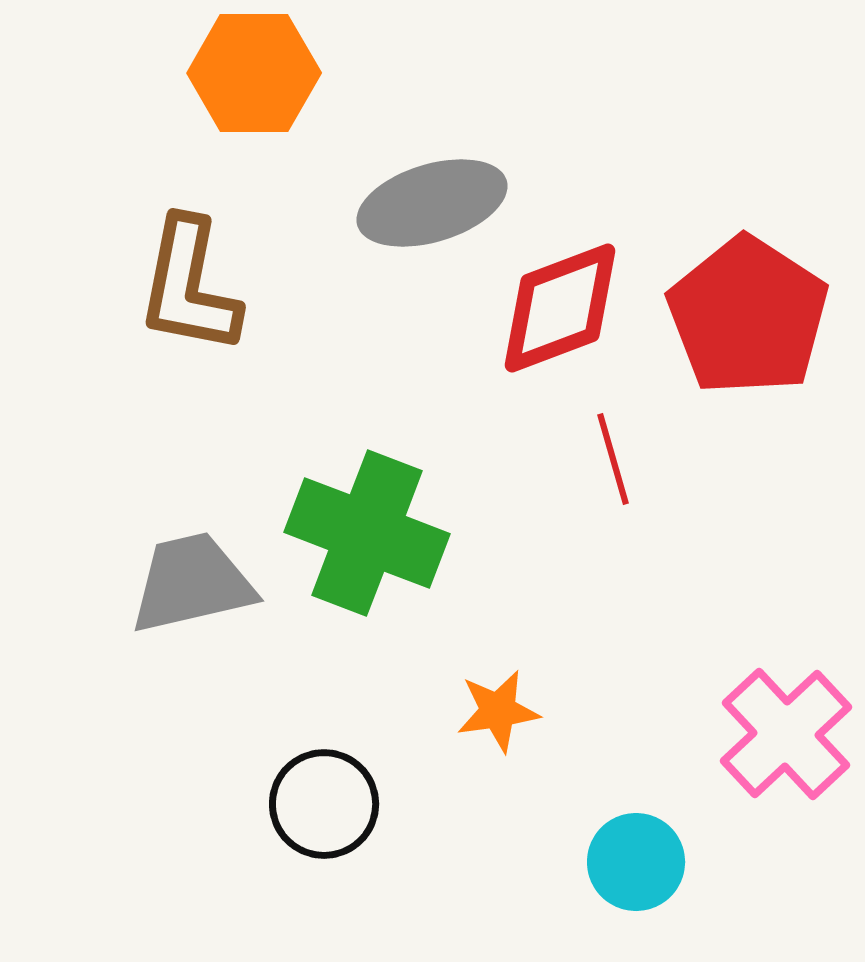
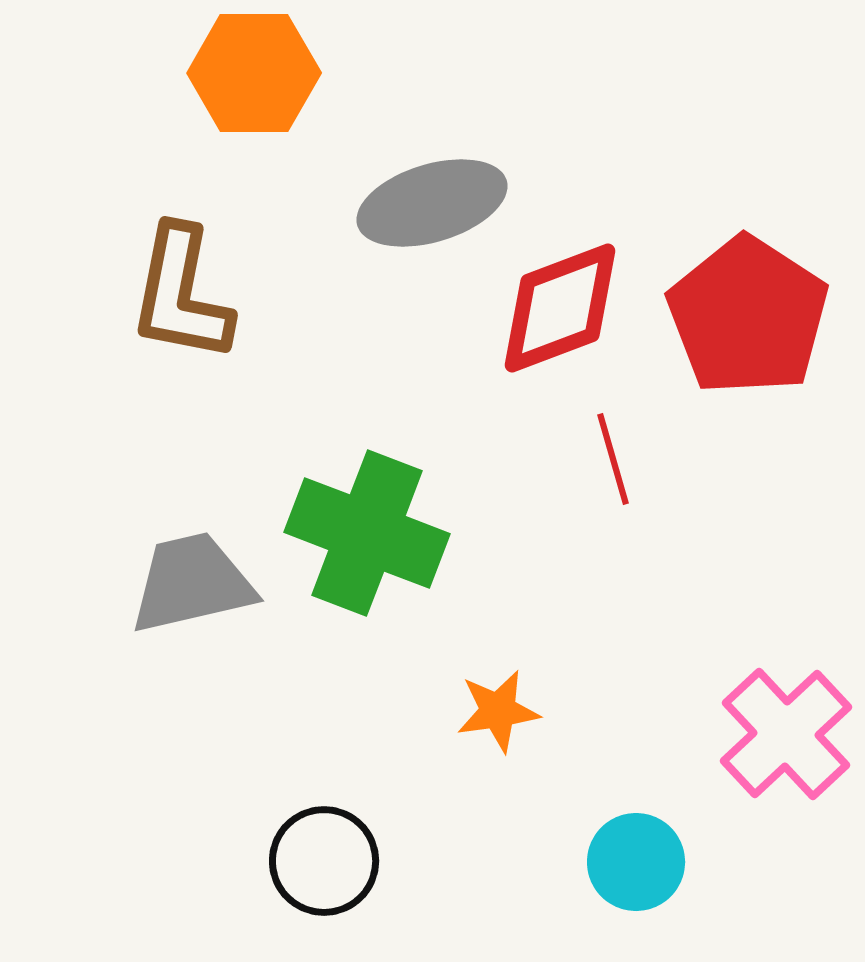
brown L-shape: moved 8 px left, 8 px down
black circle: moved 57 px down
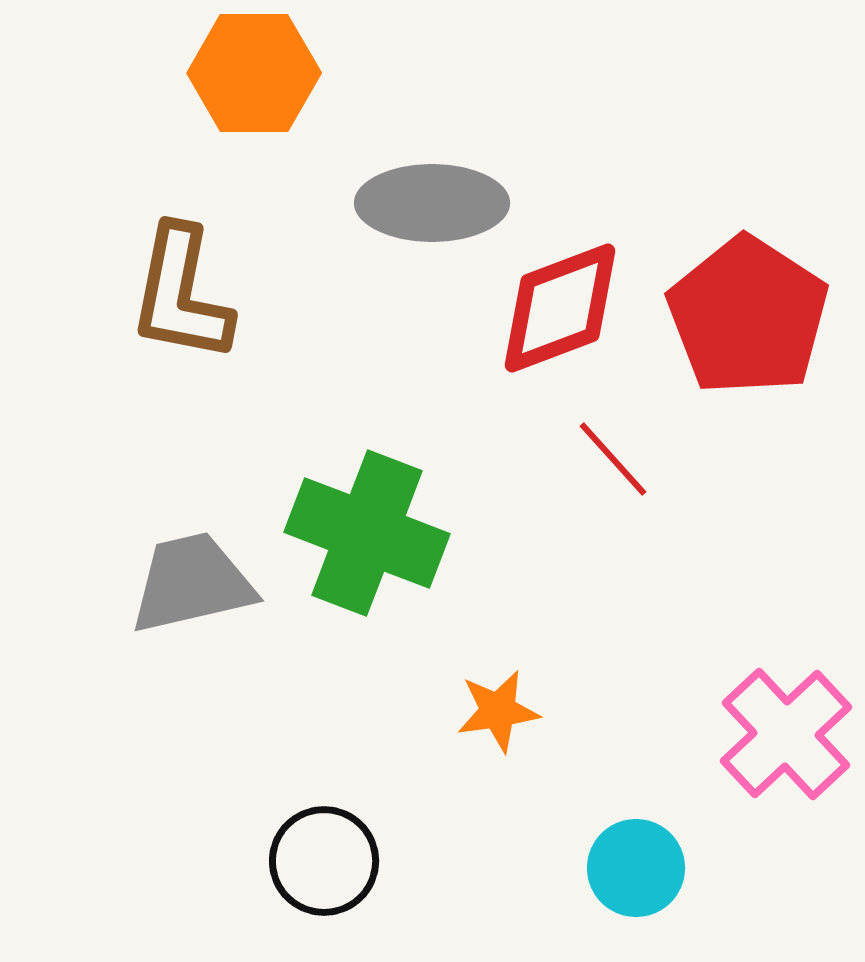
gray ellipse: rotated 17 degrees clockwise
red line: rotated 26 degrees counterclockwise
cyan circle: moved 6 px down
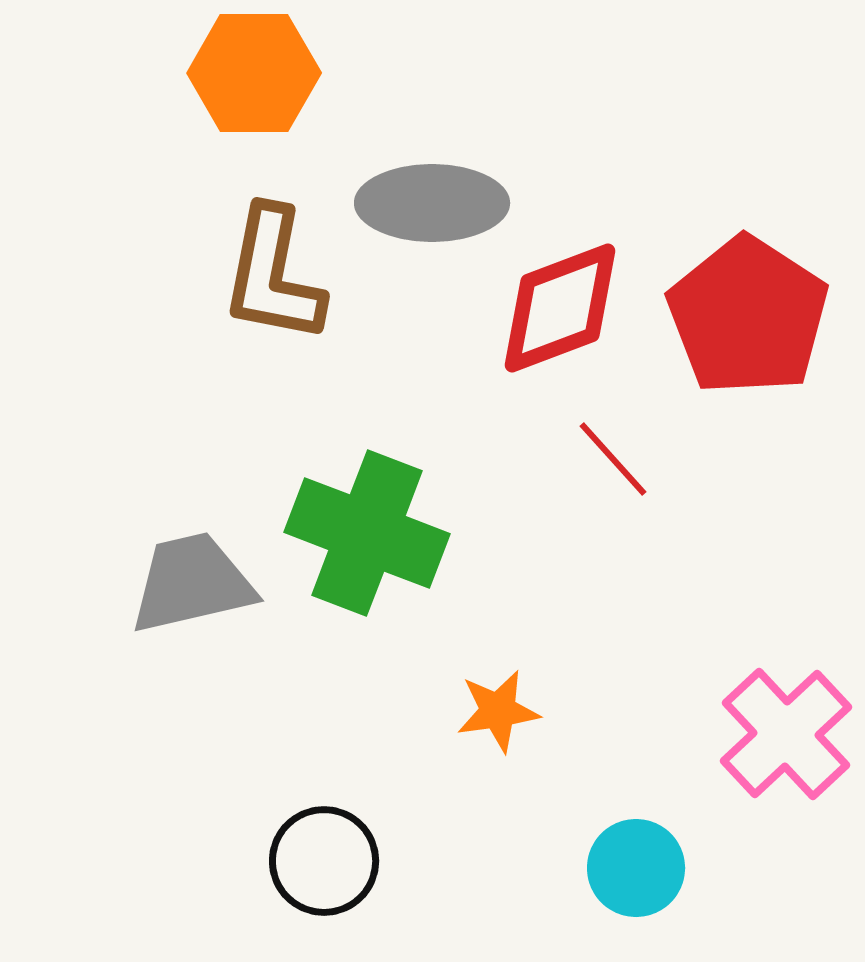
brown L-shape: moved 92 px right, 19 px up
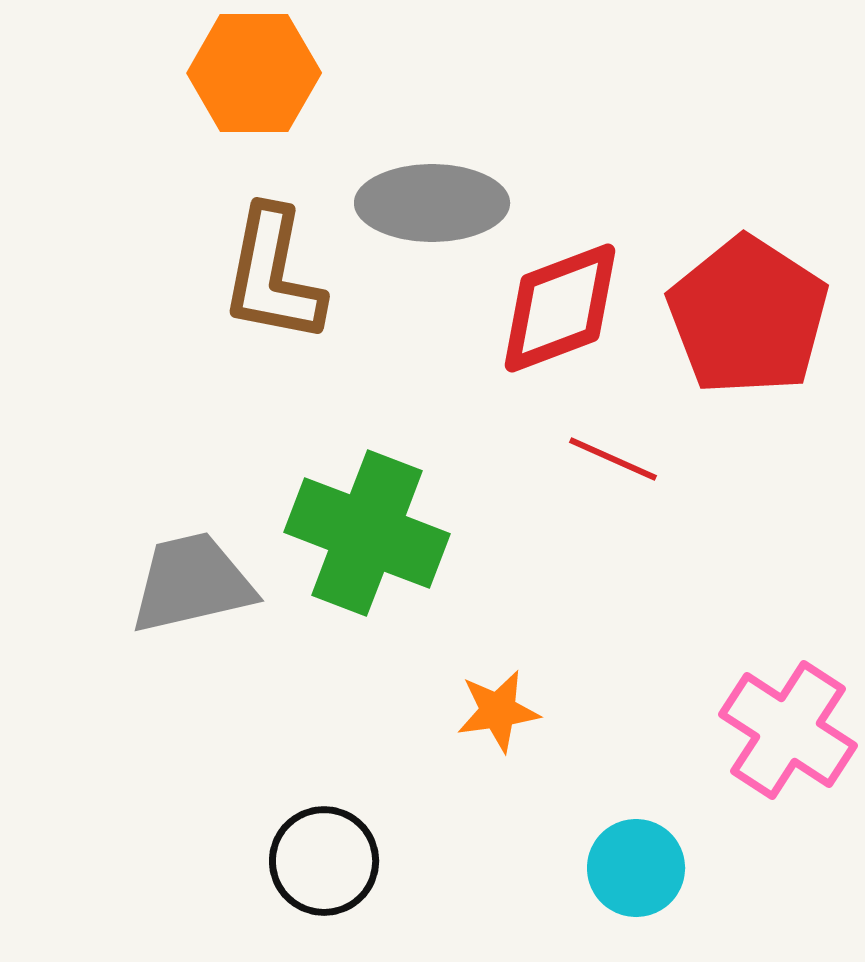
red line: rotated 24 degrees counterclockwise
pink cross: moved 2 px right, 4 px up; rotated 14 degrees counterclockwise
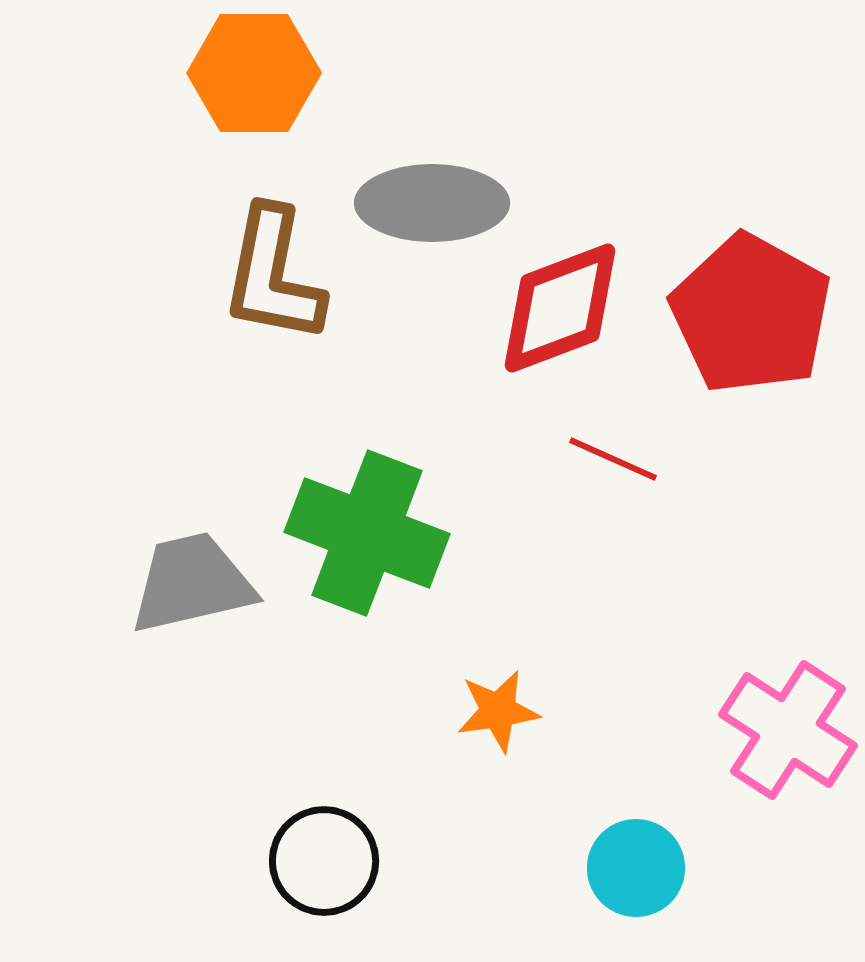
red pentagon: moved 3 px right, 2 px up; rotated 4 degrees counterclockwise
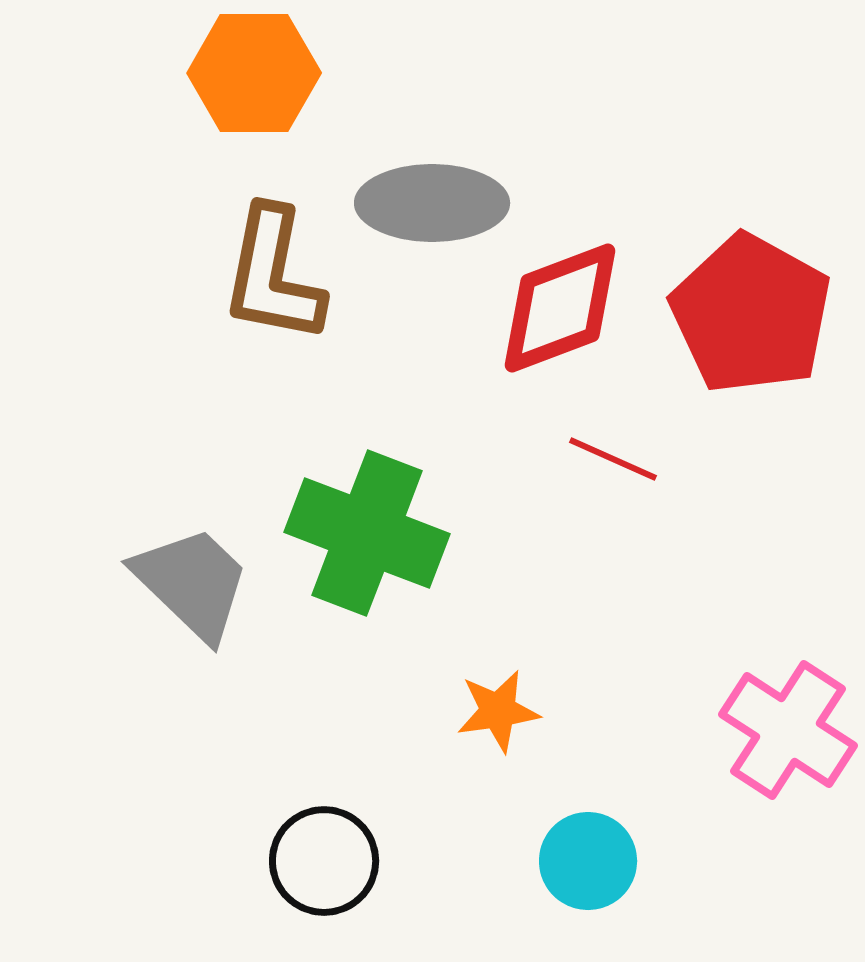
gray trapezoid: rotated 57 degrees clockwise
cyan circle: moved 48 px left, 7 px up
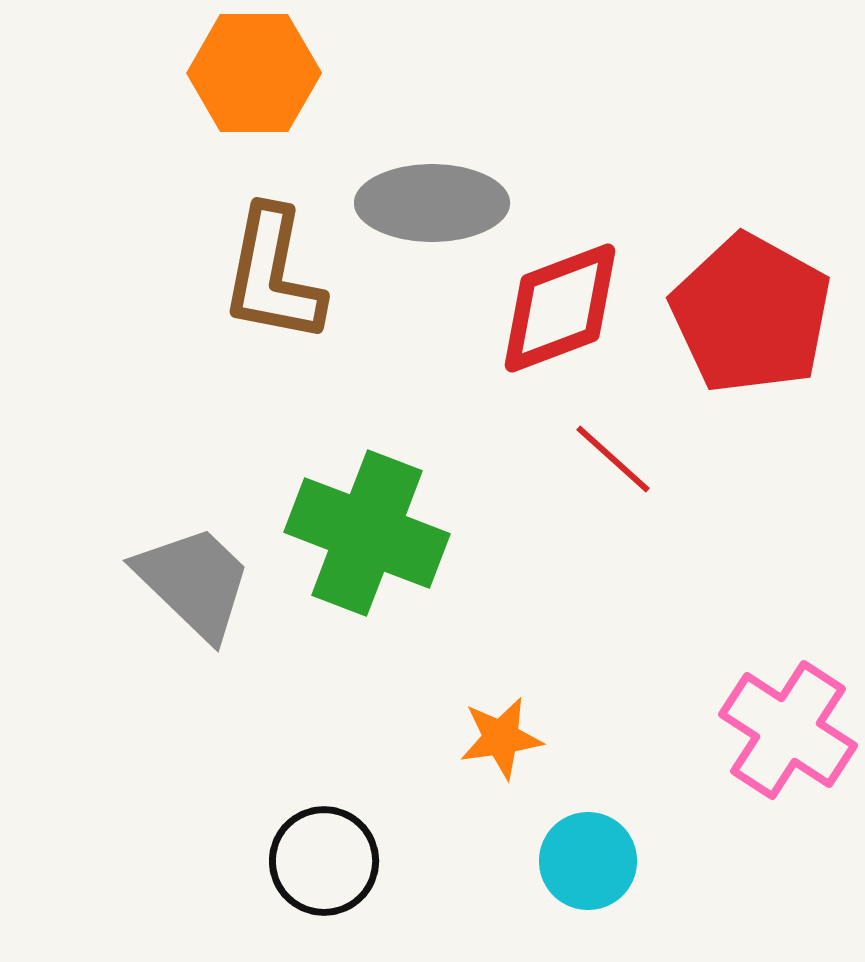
red line: rotated 18 degrees clockwise
gray trapezoid: moved 2 px right, 1 px up
orange star: moved 3 px right, 27 px down
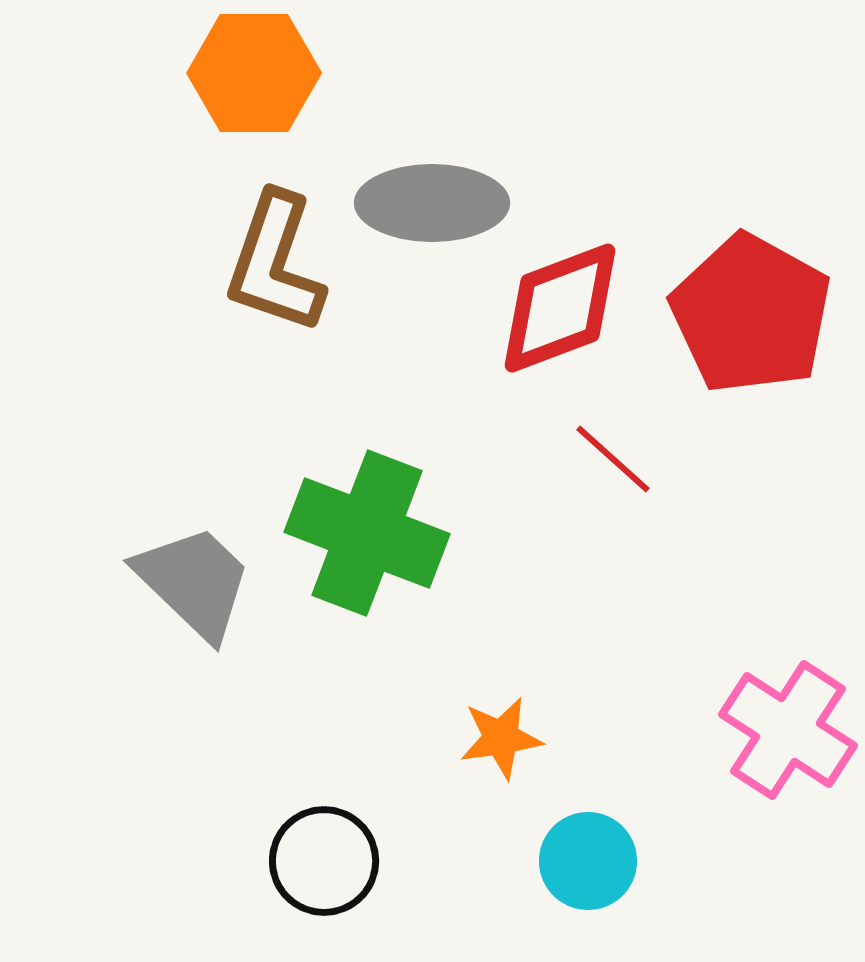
brown L-shape: moved 2 px right, 12 px up; rotated 8 degrees clockwise
